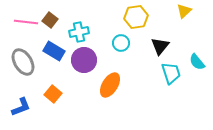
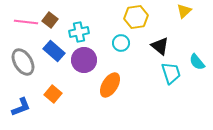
black triangle: rotated 30 degrees counterclockwise
blue rectangle: rotated 10 degrees clockwise
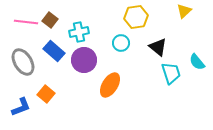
black triangle: moved 2 px left, 1 px down
orange square: moved 7 px left
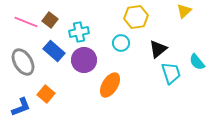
pink line: rotated 15 degrees clockwise
black triangle: moved 2 px down; rotated 42 degrees clockwise
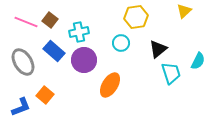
cyan semicircle: moved 1 px right, 1 px up; rotated 114 degrees counterclockwise
orange square: moved 1 px left, 1 px down
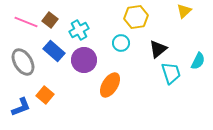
cyan cross: moved 2 px up; rotated 18 degrees counterclockwise
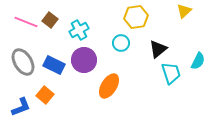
blue rectangle: moved 14 px down; rotated 15 degrees counterclockwise
orange ellipse: moved 1 px left, 1 px down
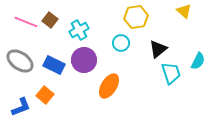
yellow triangle: rotated 35 degrees counterclockwise
gray ellipse: moved 3 px left, 1 px up; rotated 24 degrees counterclockwise
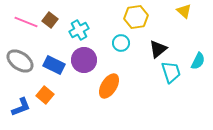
cyan trapezoid: moved 1 px up
